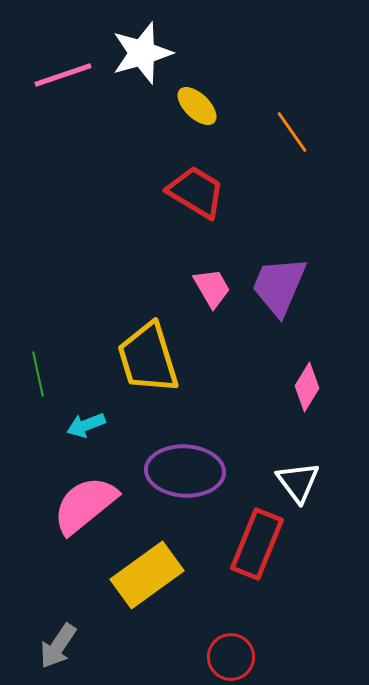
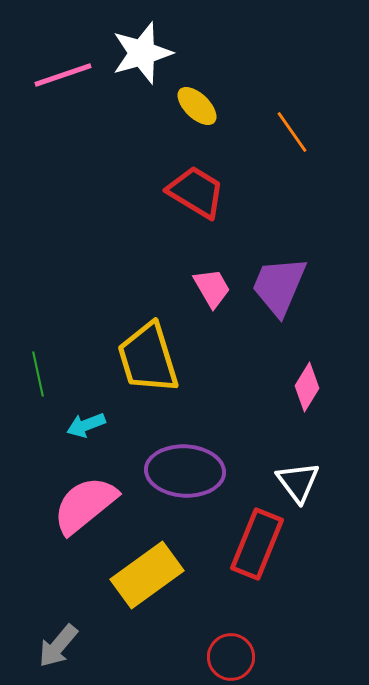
gray arrow: rotated 6 degrees clockwise
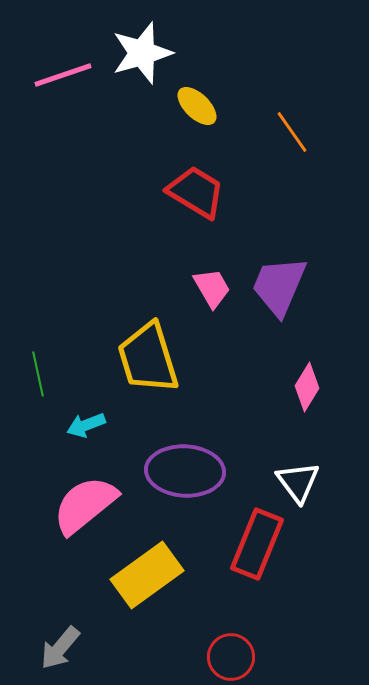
gray arrow: moved 2 px right, 2 px down
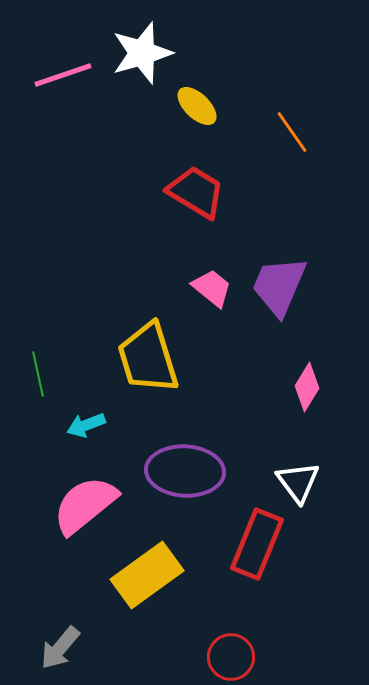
pink trapezoid: rotated 21 degrees counterclockwise
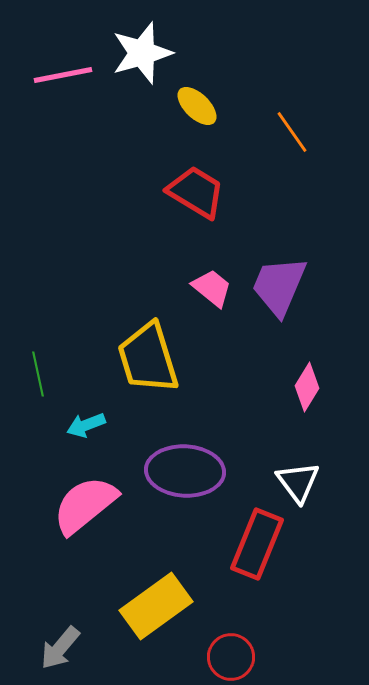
pink line: rotated 8 degrees clockwise
yellow rectangle: moved 9 px right, 31 px down
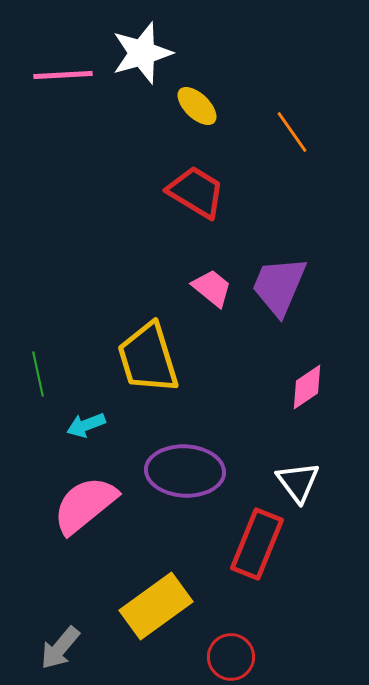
pink line: rotated 8 degrees clockwise
pink diamond: rotated 24 degrees clockwise
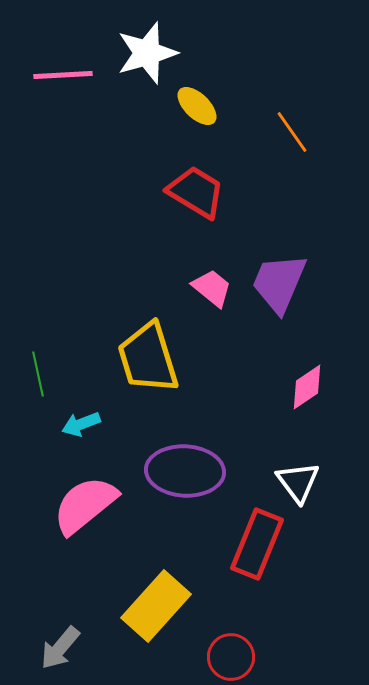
white star: moved 5 px right
purple trapezoid: moved 3 px up
cyan arrow: moved 5 px left, 1 px up
yellow rectangle: rotated 12 degrees counterclockwise
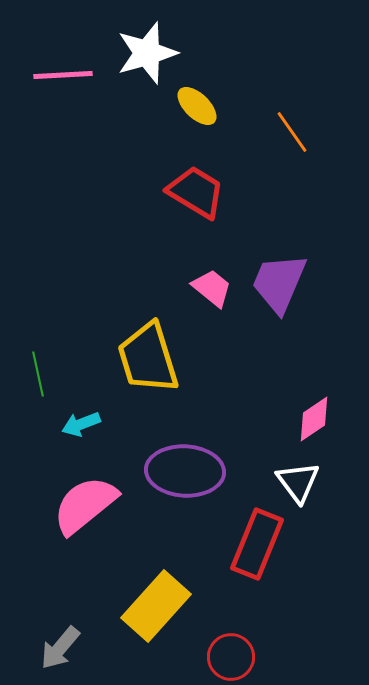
pink diamond: moved 7 px right, 32 px down
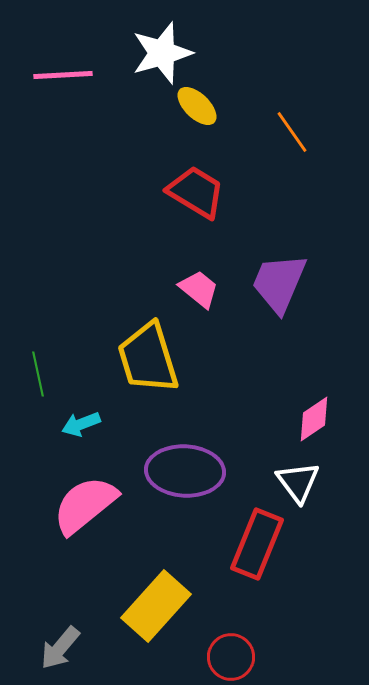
white star: moved 15 px right
pink trapezoid: moved 13 px left, 1 px down
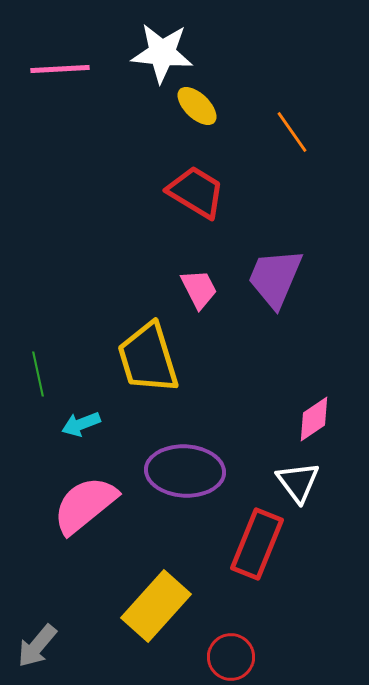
white star: rotated 22 degrees clockwise
pink line: moved 3 px left, 6 px up
purple trapezoid: moved 4 px left, 5 px up
pink trapezoid: rotated 24 degrees clockwise
gray arrow: moved 23 px left, 2 px up
